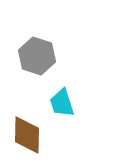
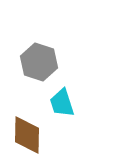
gray hexagon: moved 2 px right, 6 px down
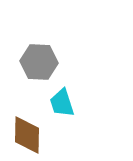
gray hexagon: rotated 15 degrees counterclockwise
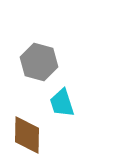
gray hexagon: rotated 12 degrees clockwise
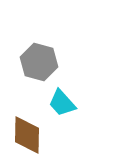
cyan trapezoid: rotated 24 degrees counterclockwise
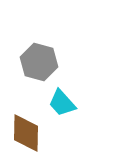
brown diamond: moved 1 px left, 2 px up
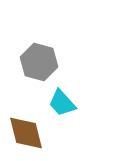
brown diamond: rotated 15 degrees counterclockwise
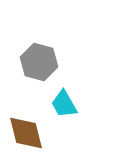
cyan trapezoid: moved 2 px right, 1 px down; rotated 12 degrees clockwise
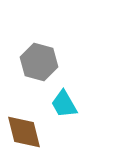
brown diamond: moved 2 px left, 1 px up
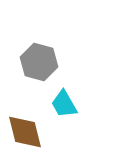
brown diamond: moved 1 px right
